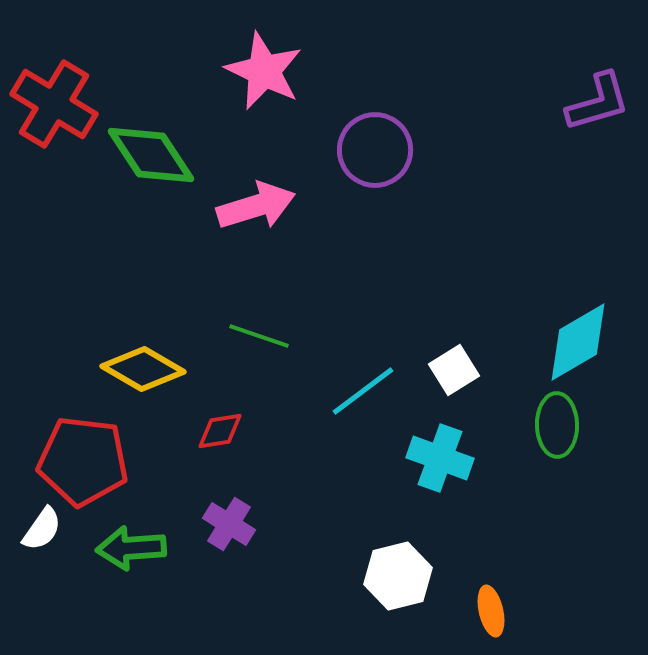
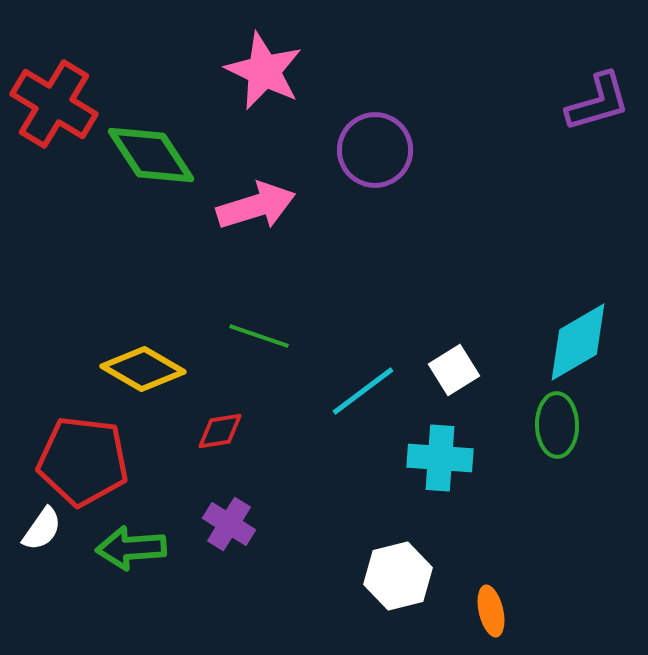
cyan cross: rotated 16 degrees counterclockwise
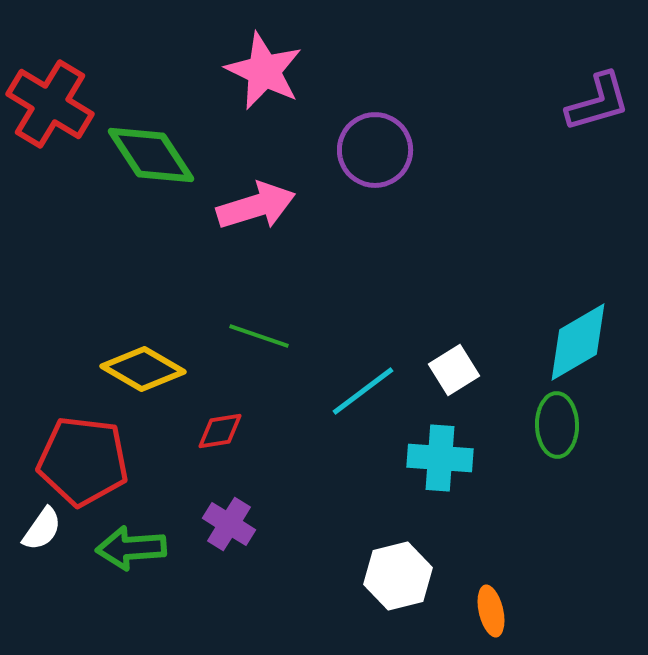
red cross: moved 4 px left
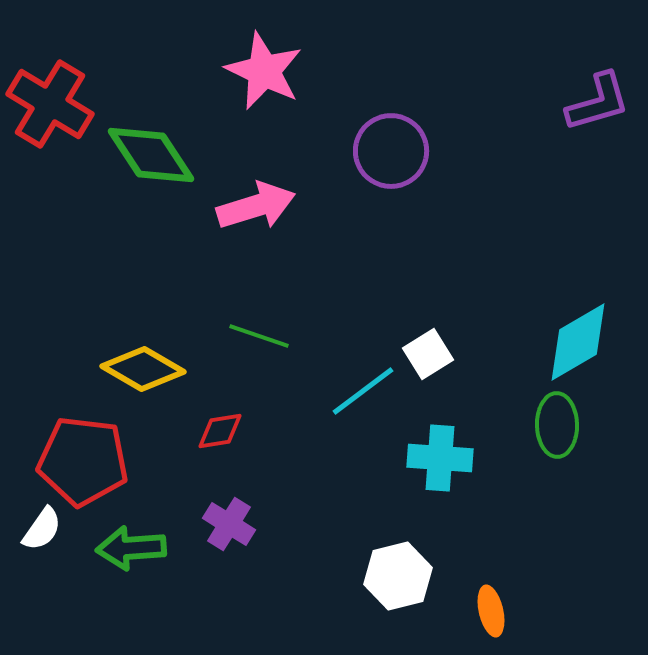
purple circle: moved 16 px right, 1 px down
white square: moved 26 px left, 16 px up
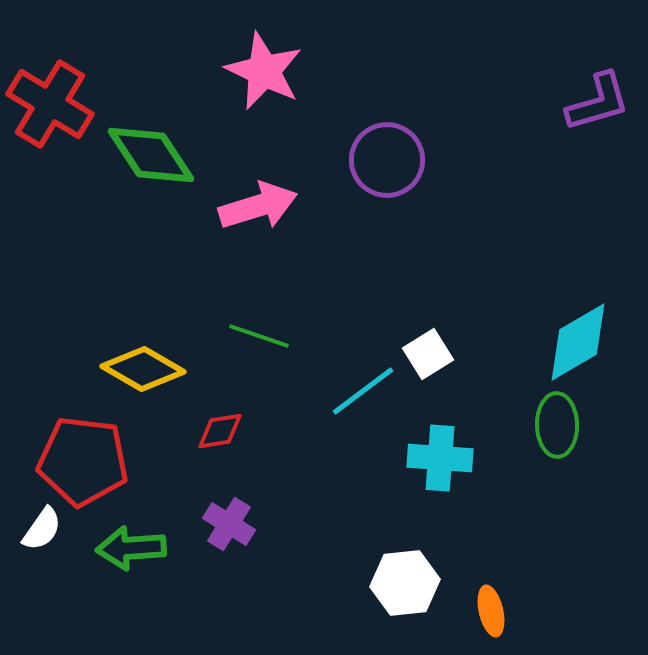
purple circle: moved 4 px left, 9 px down
pink arrow: moved 2 px right
white hexagon: moved 7 px right, 7 px down; rotated 8 degrees clockwise
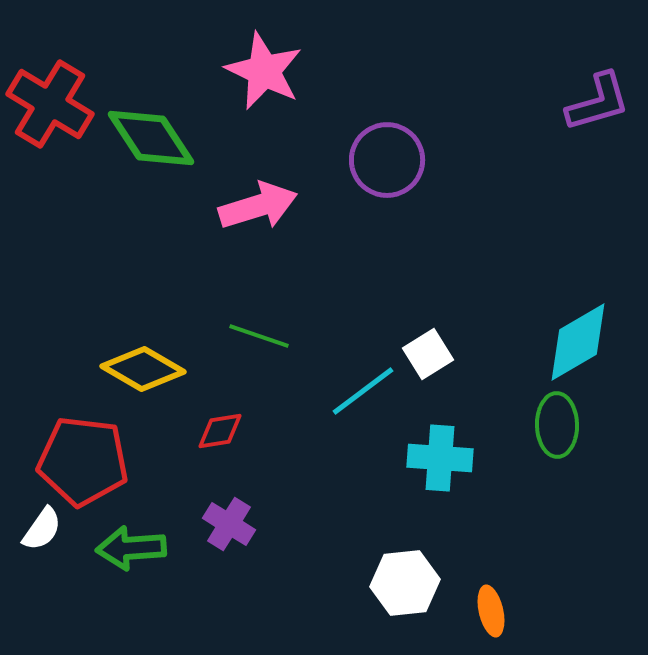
green diamond: moved 17 px up
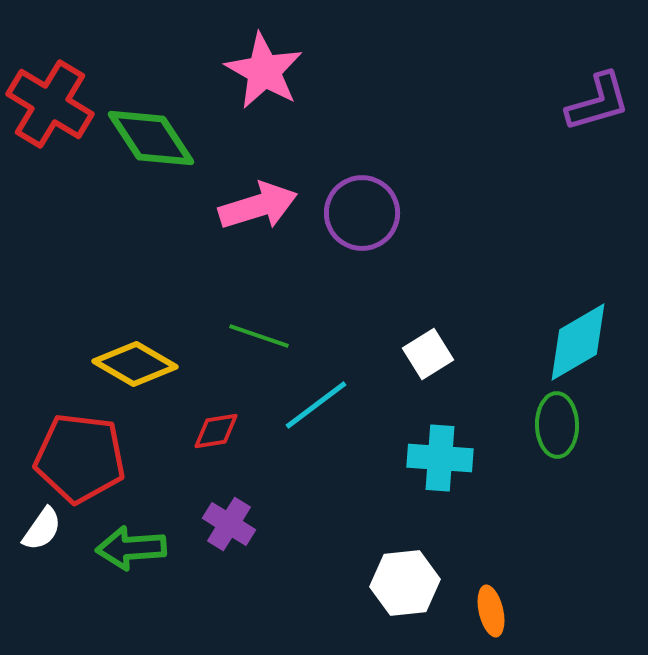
pink star: rotated 4 degrees clockwise
purple circle: moved 25 px left, 53 px down
yellow diamond: moved 8 px left, 5 px up
cyan line: moved 47 px left, 14 px down
red diamond: moved 4 px left
red pentagon: moved 3 px left, 3 px up
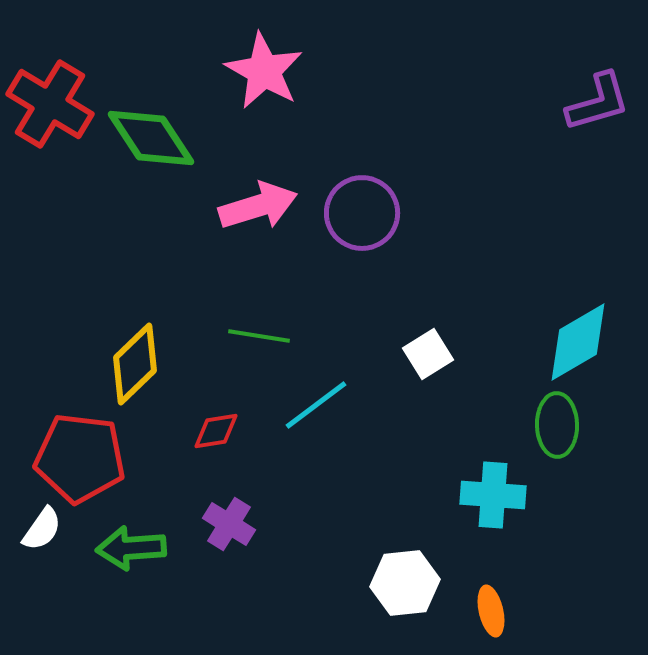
green line: rotated 10 degrees counterclockwise
yellow diamond: rotated 74 degrees counterclockwise
cyan cross: moved 53 px right, 37 px down
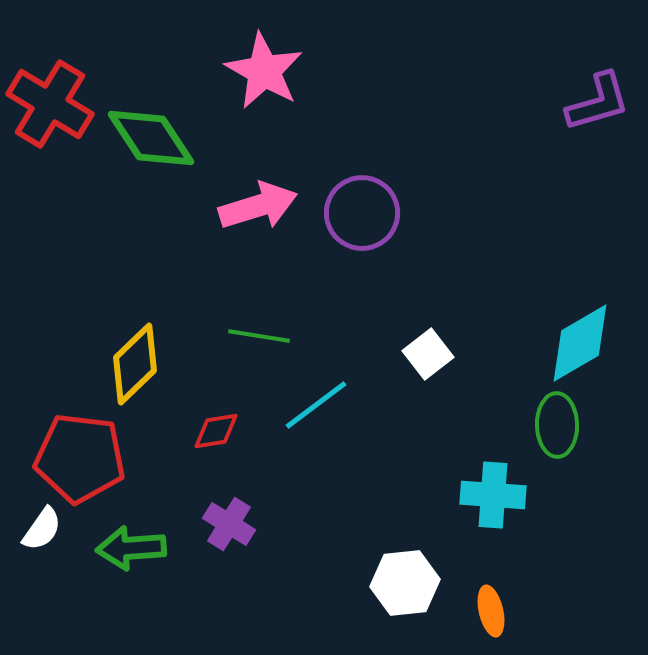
cyan diamond: moved 2 px right, 1 px down
white square: rotated 6 degrees counterclockwise
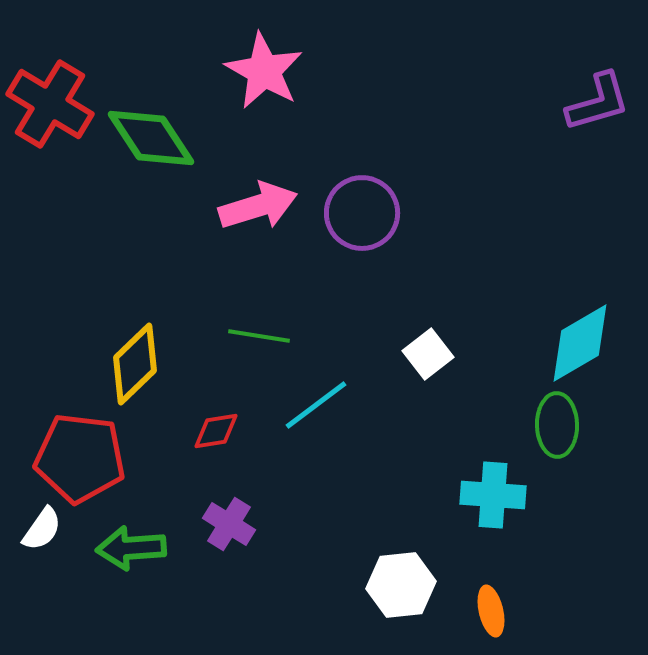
white hexagon: moved 4 px left, 2 px down
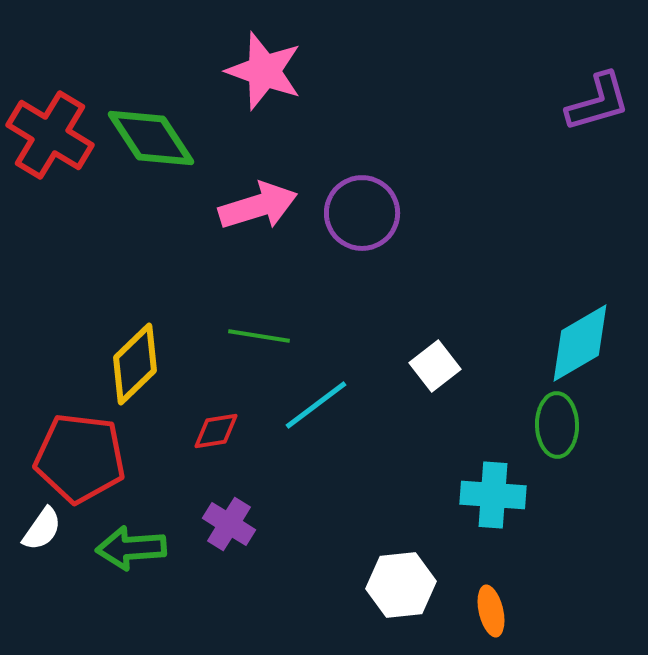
pink star: rotated 10 degrees counterclockwise
red cross: moved 31 px down
white square: moved 7 px right, 12 px down
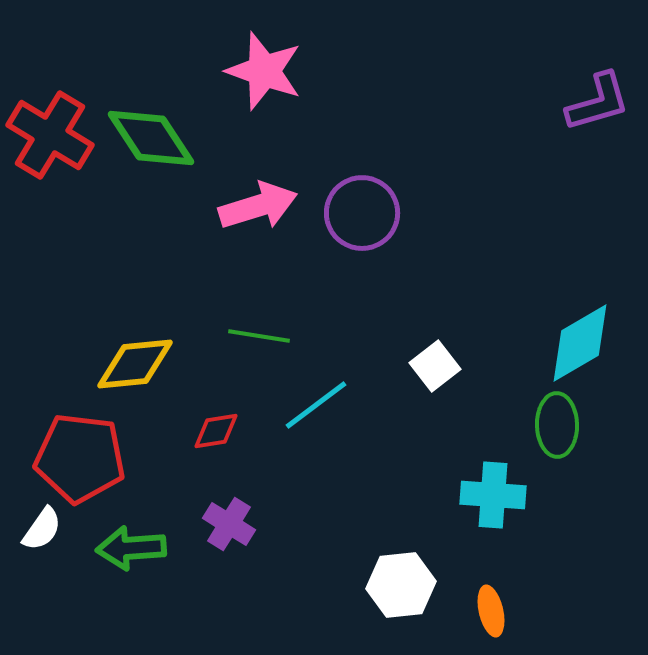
yellow diamond: rotated 38 degrees clockwise
